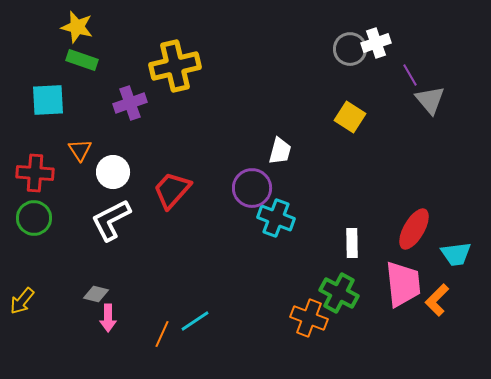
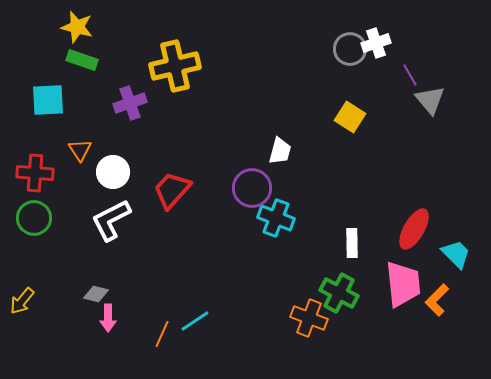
cyan trapezoid: rotated 128 degrees counterclockwise
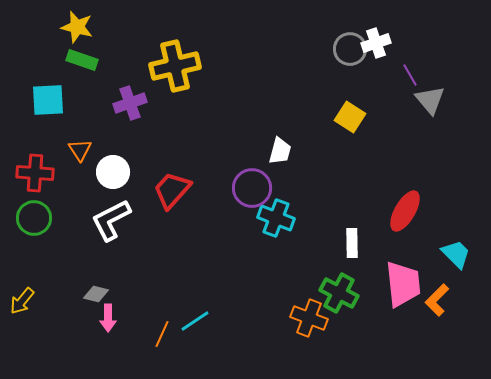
red ellipse: moved 9 px left, 18 px up
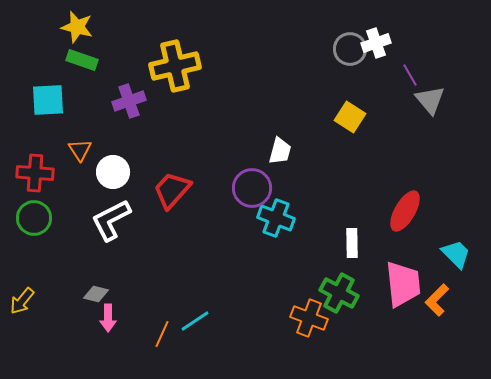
purple cross: moved 1 px left, 2 px up
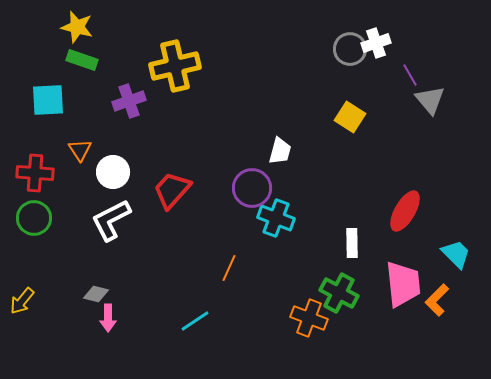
orange line: moved 67 px right, 66 px up
